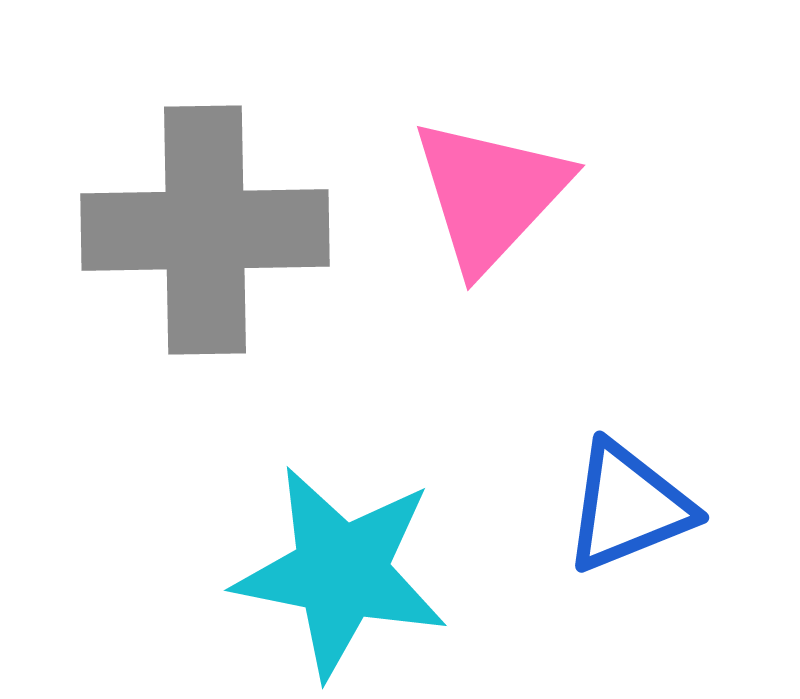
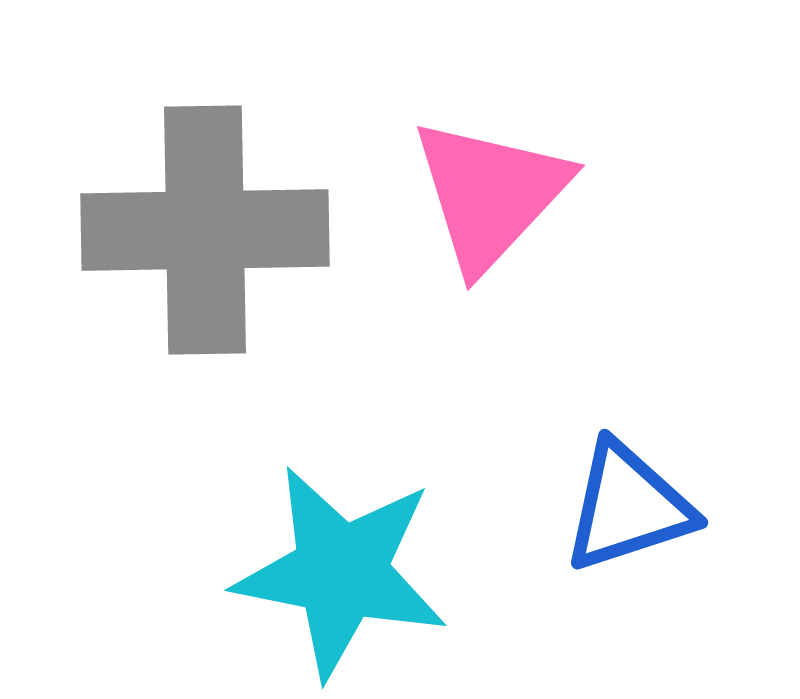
blue triangle: rotated 4 degrees clockwise
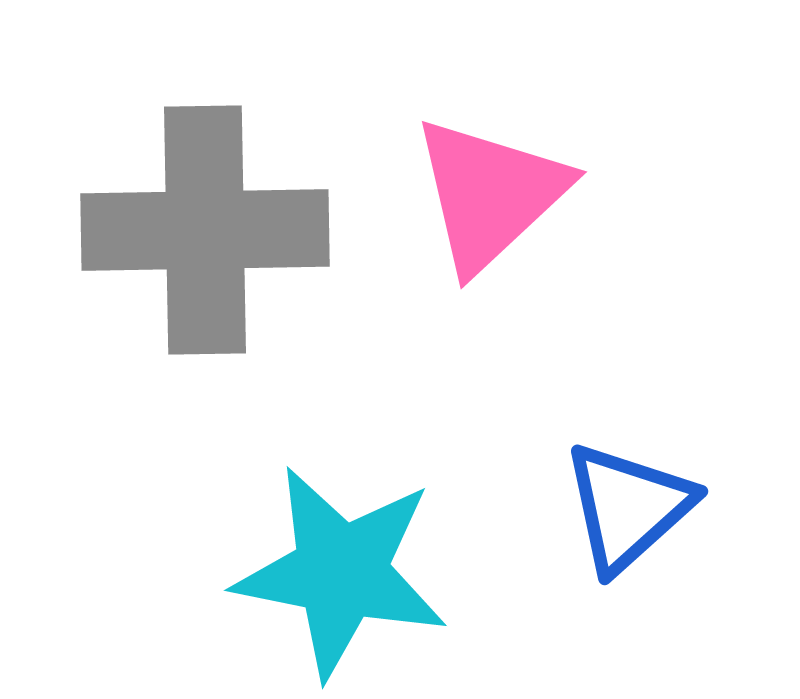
pink triangle: rotated 4 degrees clockwise
blue triangle: rotated 24 degrees counterclockwise
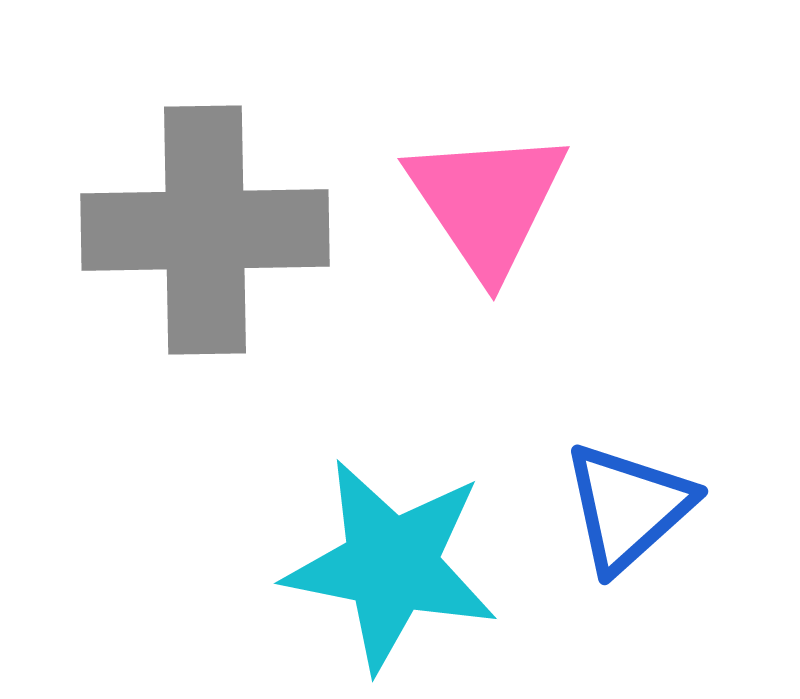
pink triangle: moved 3 px left, 8 px down; rotated 21 degrees counterclockwise
cyan star: moved 50 px right, 7 px up
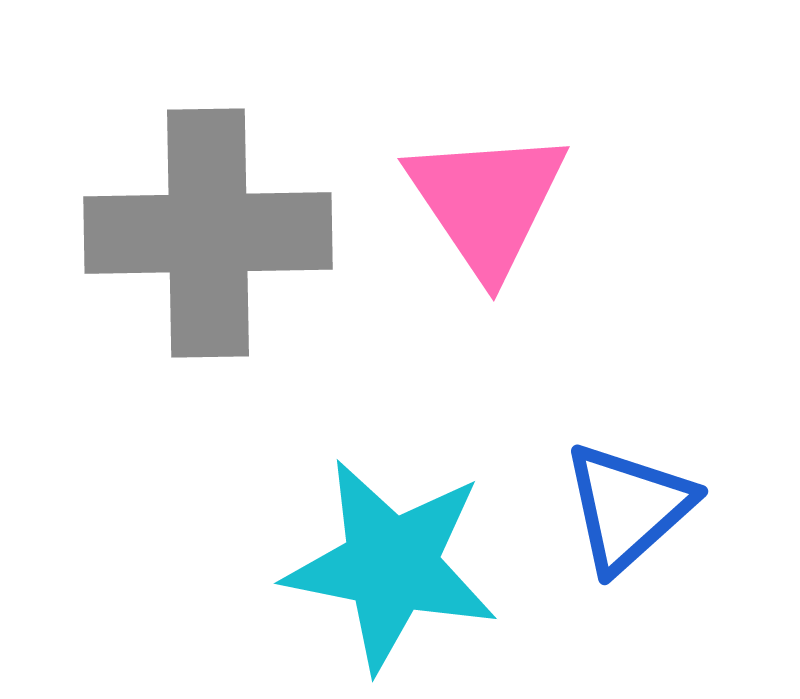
gray cross: moved 3 px right, 3 px down
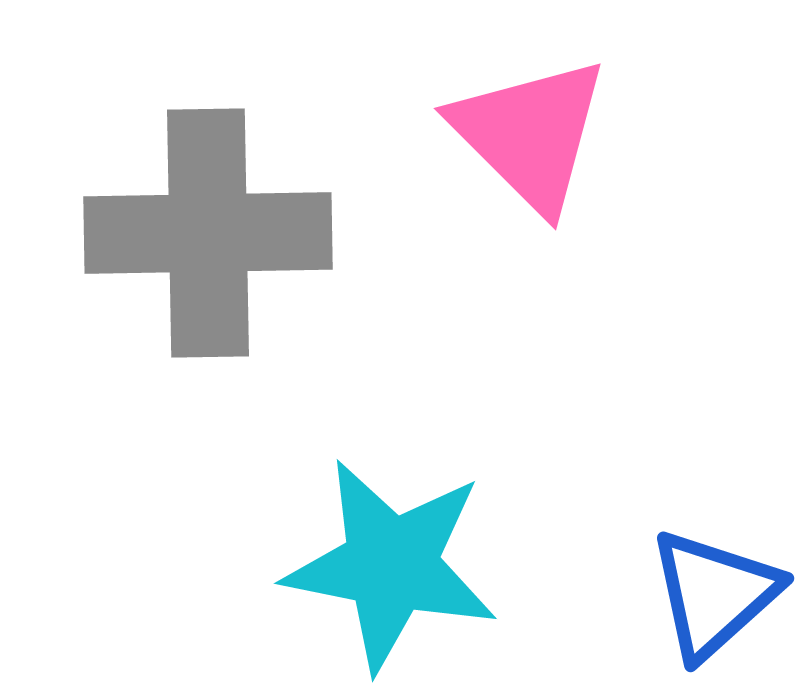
pink triangle: moved 43 px right, 68 px up; rotated 11 degrees counterclockwise
blue triangle: moved 86 px right, 87 px down
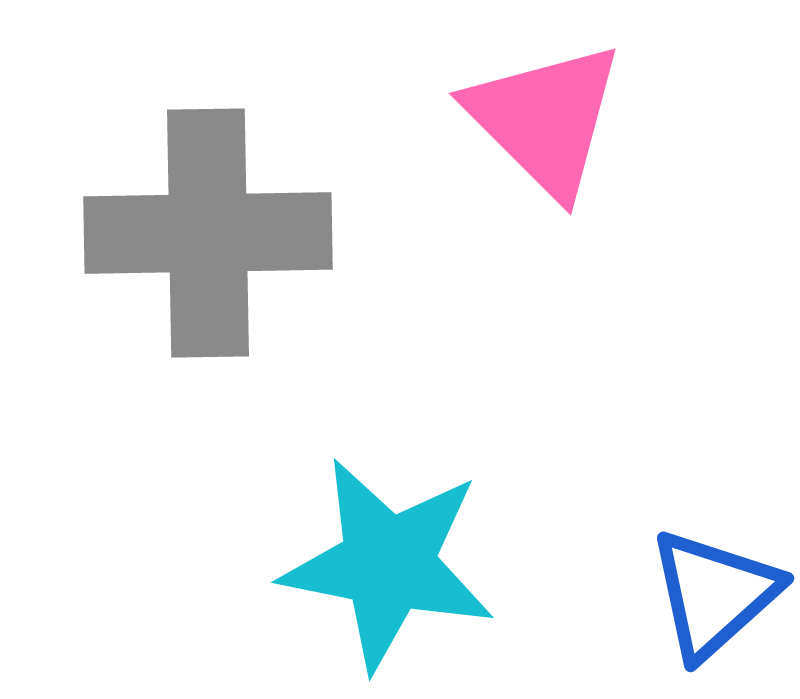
pink triangle: moved 15 px right, 15 px up
cyan star: moved 3 px left, 1 px up
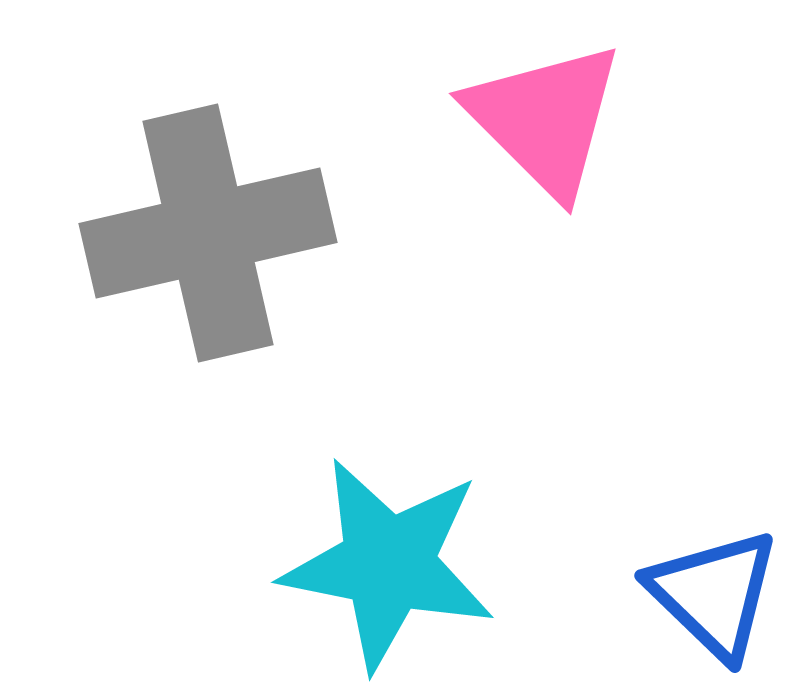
gray cross: rotated 12 degrees counterclockwise
blue triangle: rotated 34 degrees counterclockwise
